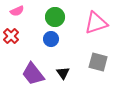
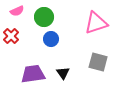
green circle: moved 11 px left
purple trapezoid: rotated 120 degrees clockwise
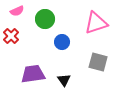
green circle: moved 1 px right, 2 px down
blue circle: moved 11 px right, 3 px down
black triangle: moved 1 px right, 7 px down
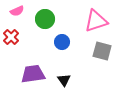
pink triangle: moved 2 px up
red cross: moved 1 px down
gray square: moved 4 px right, 11 px up
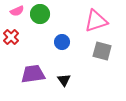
green circle: moved 5 px left, 5 px up
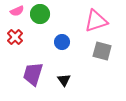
red cross: moved 4 px right
purple trapezoid: rotated 65 degrees counterclockwise
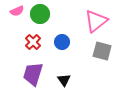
pink triangle: rotated 20 degrees counterclockwise
red cross: moved 18 px right, 5 px down
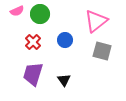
blue circle: moved 3 px right, 2 px up
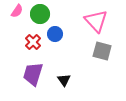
pink semicircle: rotated 32 degrees counterclockwise
pink triangle: rotated 35 degrees counterclockwise
blue circle: moved 10 px left, 6 px up
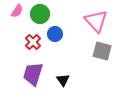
black triangle: moved 1 px left
